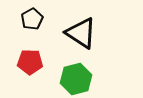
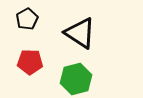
black pentagon: moved 5 px left
black triangle: moved 1 px left
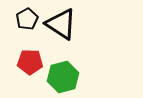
black triangle: moved 19 px left, 9 px up
green hexagon: moved 13 px left, 2 px up
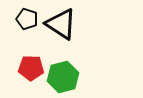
black pentagon: rotated 25 degrees counterclockwise
red pentagon: moved 1 px right, 6 px down
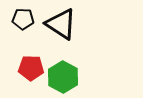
black pentagon: moved 4 px left; rotated 15 degrees counterclockwise
green hexagon: rotated 16 degrees counterclockwise
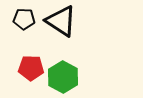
black pentagon: moved 1 px right
black triangle: moved 3 px up
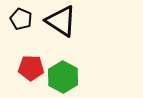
black pentagon: moved 3 px left; rotated 20 degrees clockwise
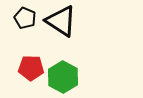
black pentagon: moved 4 px right, 1 px up
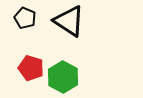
black triangle: moved 8 px right
red pentagon: rotated 15 degrees clockwise
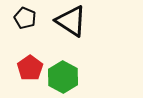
black triangle: moved 2 px right
red pentagon: moved 1 px left; rotated 20 degrees clockwise
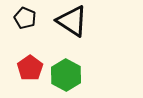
black triangle: moved 1 px right
green hexagon: moved 3 px right, 2 px up
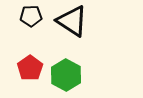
black pentagon: moved 6 px right, 2 px up; rotated 25 degrees counterclockwise
